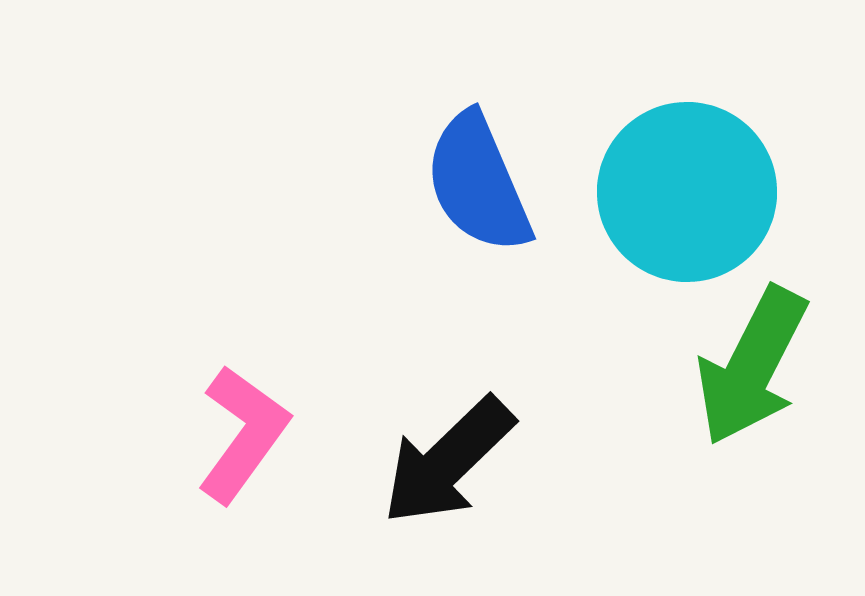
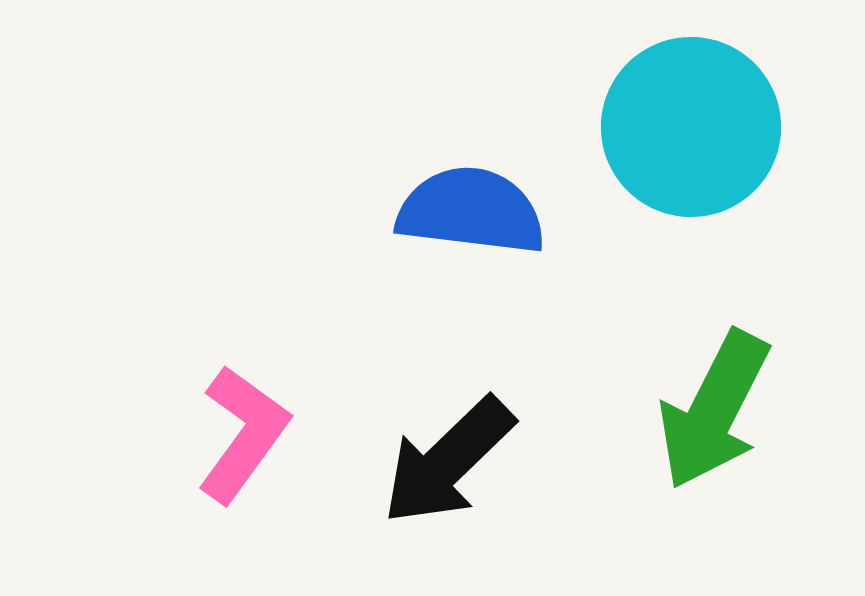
blue semicircle: moved 7 px left, 28 px down; rotated 120 degrees clockwise
cyan circle: moved 4 px right, 65 px up
green arrow: moved 38 px left, 44 px down
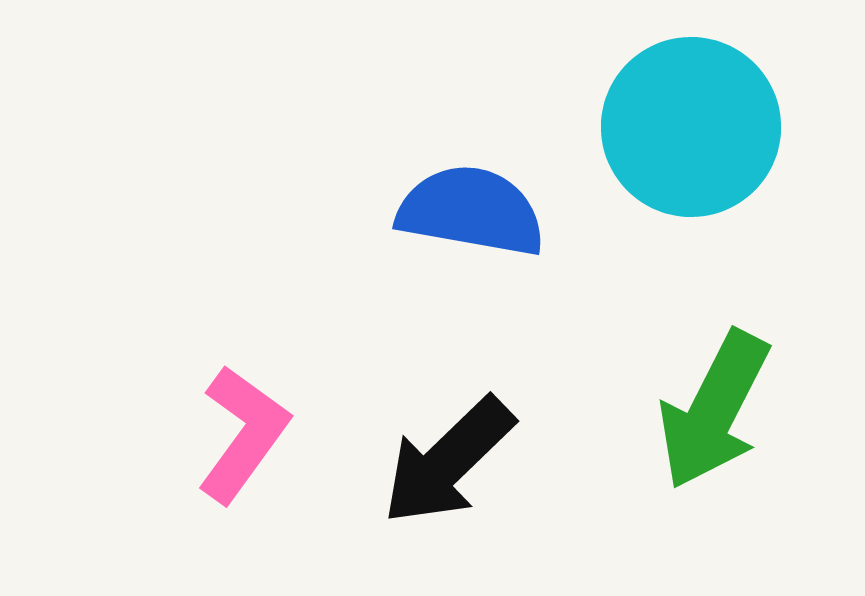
blue semicircle: rotated 3 degrees clockwise
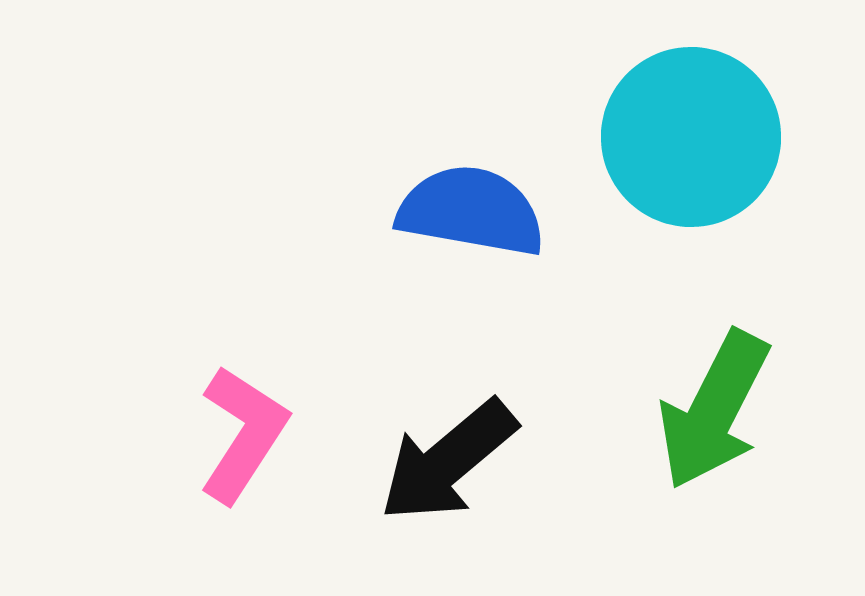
cyan circle: moved 10 px down
pink L-shape: rotated 3 degrees counterclockwise
black arrow: rotated 4 degrees clockwise
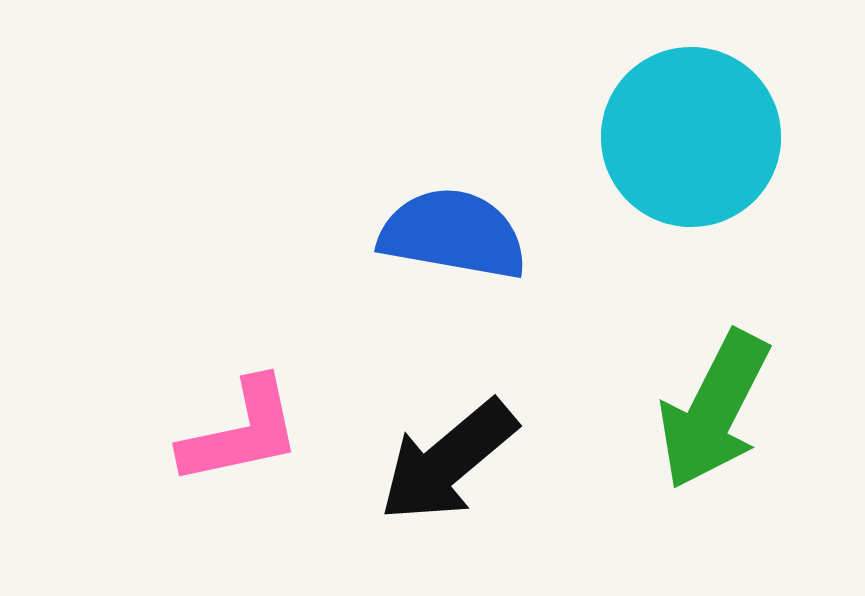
blue semicircle: moved 18 px left, 23 px down
pink L-shape: moved 2 px left, 2 px up; rotated 45 degrees clockwise
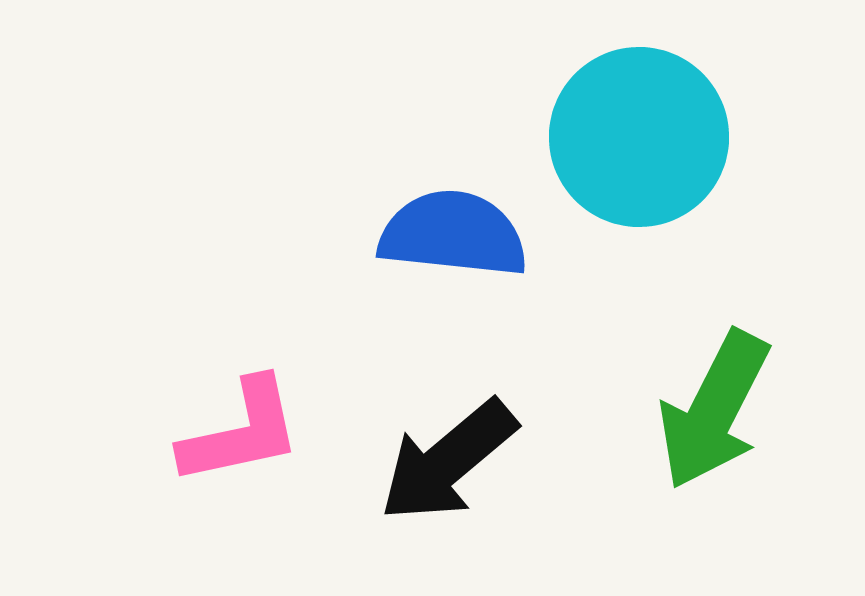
cyan circle: moved 52 px left
blue semicircle: rotated 4 degrees counterclockwise
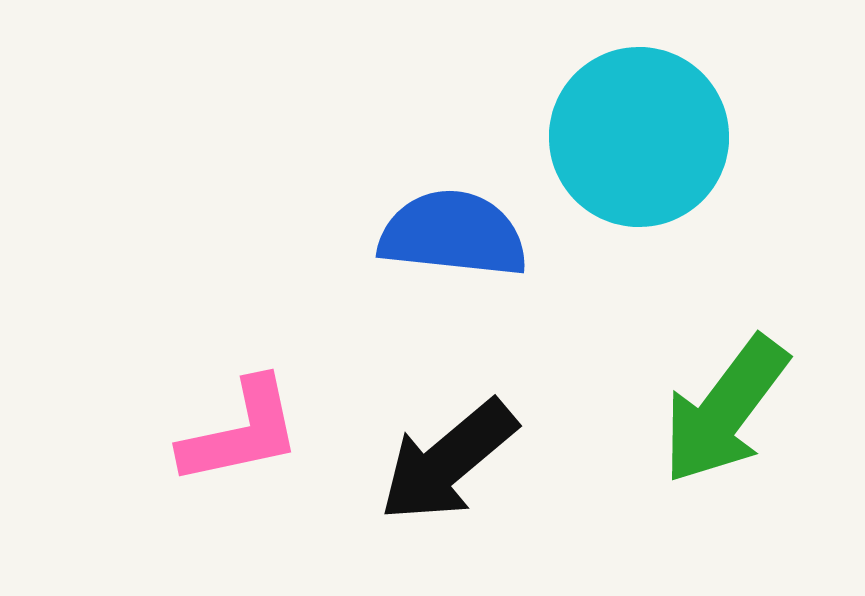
green arrow: moved 11 px right; rotated 10 degrees clockwise
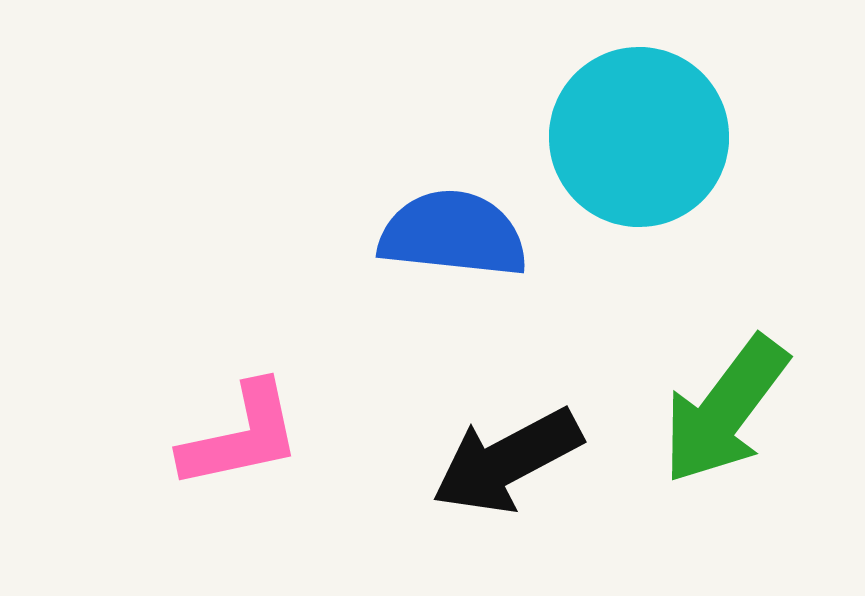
pink L-shape: moved 4 px down
black arrow: moved 59 px right; rotated 12 degrees clockwise
